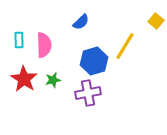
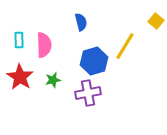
blue semicircle: rotated 60 degrees counterclockwise
red star: moved 4 px left, 2 px up
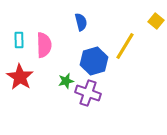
green star: moved 13 px right, 1 px down
purple cross: rotated 30 degrees clockwise
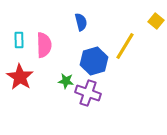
green star: rotated 21 degrees clockwise
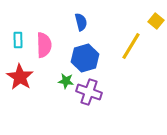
cyan rectangle: moved 1 px left
yellow line: moved 6 px right
blue hexagon: moved 9 px left, 3 px up
purple cross: moved 1 px right, 1 px up
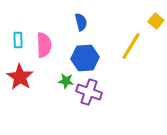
blue hexagon: rotated 12 degrees clockwise
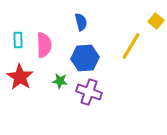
green star: moved 6 px left
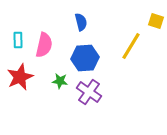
yellow square: rotated 21 degrees counterclockwise
pink semicircle: rotated 15 degrees clockwise
red star: rotated 16 degrees clockwise
purple cross: rotated 15 degrees clockwise
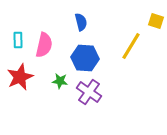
blue hexagon: rotated 8 degrees clockwise
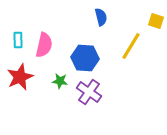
blue semicircle: moved 20 px right, 5 px up
